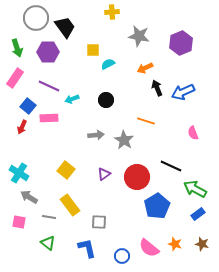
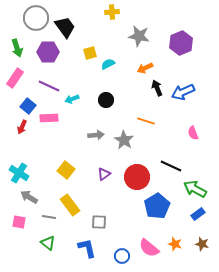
yellow square at (93, 50): moved 3 px left, 3 px down; rotated 16 degrees counterclockwise
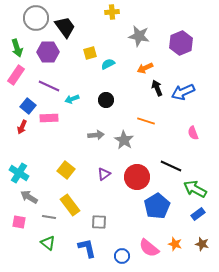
pink rectangle at (15, 78): moved 1 px right, 3 px up
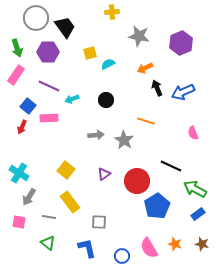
red circle at (137, 177): moved 4 px down
gray arrow at (29, 197): rotated 90 degrees counterclockwise
yellow rectangle at (70, 205): moved 3 px up
pink semicircle at (149, 248): rotated 20 degrees clockwise
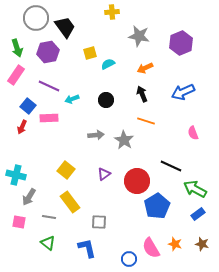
purple hexagon at (48, 52): rotated 10 degrees counterclockwise
black arrow at (157, 88): moved 15 px left, 6 px down
cyan cross at (19, 173): moved 3 px left, 2 px down; rotated 18 degrees counterclockwise
pink semicircle at (149, 248): moved 2 px right
blue circle at (122, 256): moved 7 px right, 3 px down
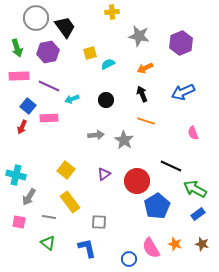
pink rectangle at (16, 75): moved 3 px right, 1 px down; rotated 54 degrees clockwise
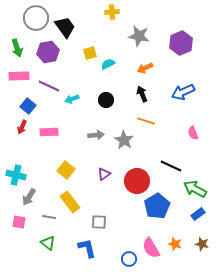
pink rectangle at (49, 118): moved 14 px down
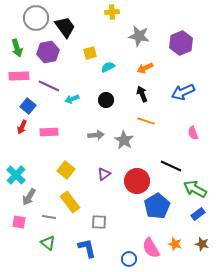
cyan semicircle at (108, 64): moved 3 px down
cyan cross at (16, 175): rotated 30 degrees clockwise
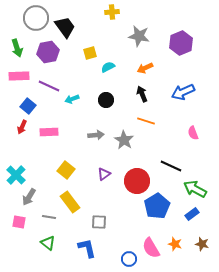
blue rectangle at (198, 214): moved 6 px left
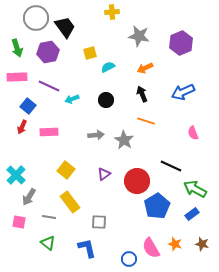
pink rectangle at (19, 76): moved 2 px left, 1 px down
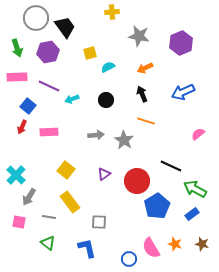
pink semicircle at (193, 133): moved 5 px right, 1 px down; rotated 72 degrees clockwise
